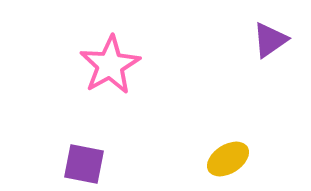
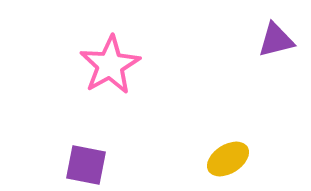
purple triangle: moved 6 px right; rotated 21 degrees clockwise
purple square: moved 2 px right, 1 px down
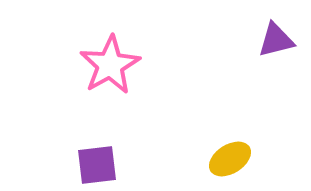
yellow ellipse: moved 2 px right
purple square: moved 11 px right; rotated 18 degrees counterclockwise
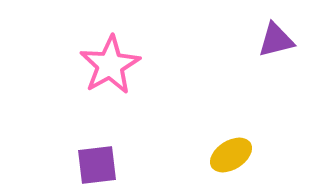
yellow ellipse: moved 1 px right, 4 px up
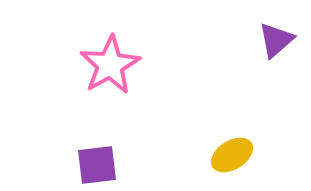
purple triangle: rotated 27 degrees counterclockwise
yellow ellipse: moved 1 px right
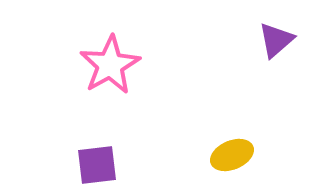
yellow ellipse: rotated 9 degrees clockwise
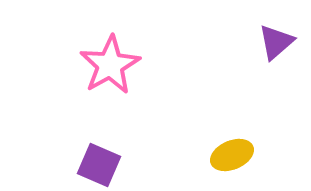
purple triangle: moved 2 px down
purple square: moved 2 px right; rotated 30 degrees clockwise
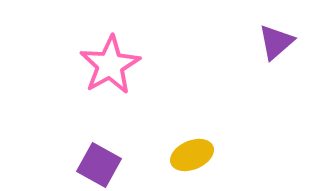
yellow ellipse: moved 40 px left
purple square: rotated 6 degrees clockwise
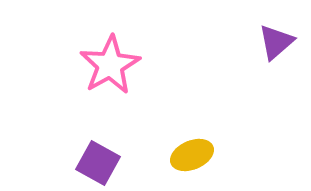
purple square: moved 1 px left, 2 px up
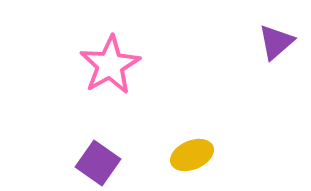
purple square: rotated 6 degrees clockwise
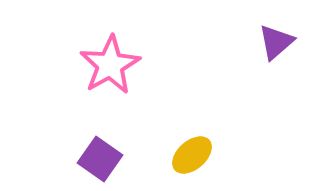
yellow ellipse: rotated 18 degrees counterclockwise
purple square: moved 2 px right, 4 px up
